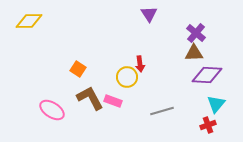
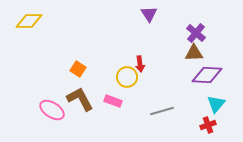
brown L-shape: moved 10 px left, 1 px down
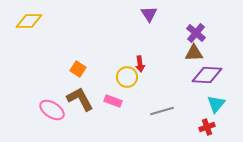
red cross: moved 1 px left, 2 px down
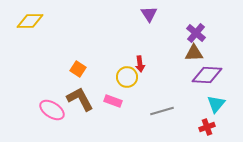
yellow diamond: moved 1 px right
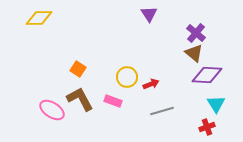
yellow diamond: moved 9 px right, 3 px up
brown triangle: rotated 42 degrees clockwise
red arrow: moved 11 px right, 20 px down; rotated 105 degrees counterclockwise
cyan triangle: rotated 12 degrees counterclockwise
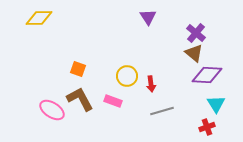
purple triangle: moved 1 px left, 3 px down
orange square: rotated 14 degrees counterclockwise
yellow circle: moved 1 px up
red arrow: rotated 105 degrees clockwise
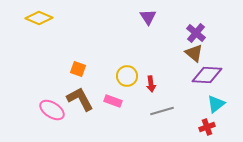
yellow diamond: rotated 24 degrees clockwise
cyan triangle: rotated 24 degrees clockwise
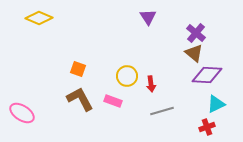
cyan triangle: rotated 12 degrees clockwise
pink ellipse: moved 30 px left, 3 px down
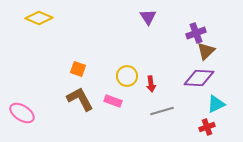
purple cross: rotated 30 degrees clockwise
brown triangle: moved 12 px right, 2 px up; rotated 36 degrees clockwise
purple diamond: moved 8 px left, 3 px down
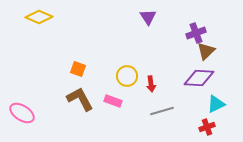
yellow diamond: moved 1 px up
